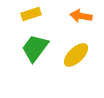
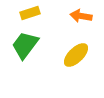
yellow rectangle: moved 1 px left, 1 px up
green trapezoid: moved 10 px left, 3 px up
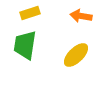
green trapezoid: rotated 28 degrees counterclockwise
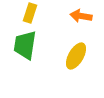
yellow rectangle: rotated 54 degrees counterclockwise
yellow ellipse: moved 1 px down; rotated 16 degrees counterclockwise
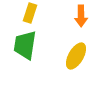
orange arrow: rotated 100 degrees counterclockwise
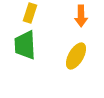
green trapezoid: rotated 12 degrees counterclockwise
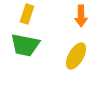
yellow rectangle: moved 3 px left, 1 px down
green trapezoid: rotated 76 degrees counterclockwise
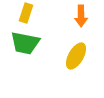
yellow rectangle: moved 1 px left, 1 px up
green trapezoid: moved 2 px up
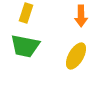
green trapezoid: moved 3 px down
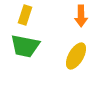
yellow rectangle: moved 1 px left, 2 px down
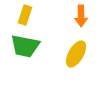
yellow ellipse: moved 2 px up
